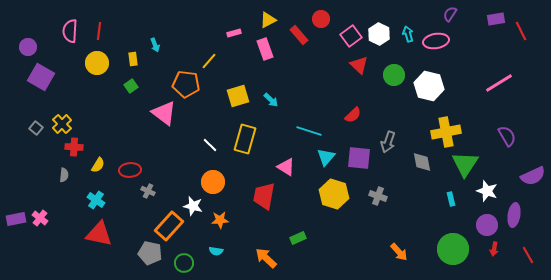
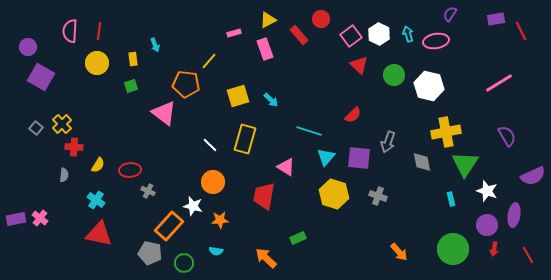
green square at (131, 86): rotated 16 degrees clockwise
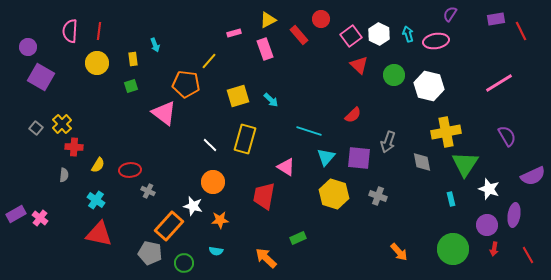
white star at (487, 191): moved 2 px right, 2 px up
purple rectangle at (16, 219): moved 5 px up; rotated 18 degrees counterclockwise
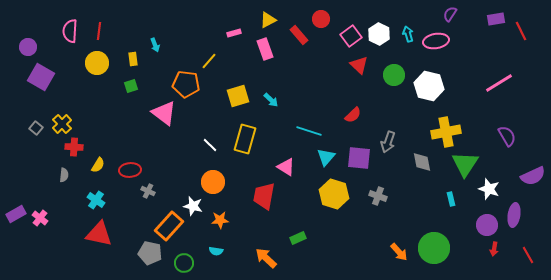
green circle at (453, 249): moved 19 px left, 1 px up
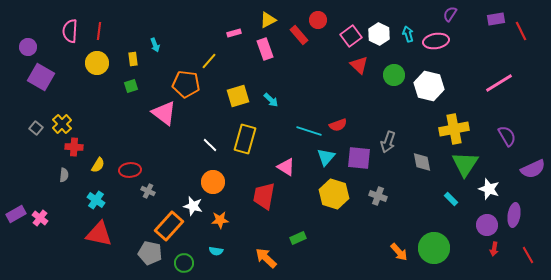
red circle at (321, 19): moved 3 px left, 1 px down
red semicircle at (353, 115): moved 15 px left, 10 px down; rotated 24 degrees clockwise
yellow cross at (446, 132): moved 8 px right, 3 px up
purple semicircle at (533, 176): moved 7 px up
cyan rectangle at (451, 199): rotated 32 degrees counterclockwise
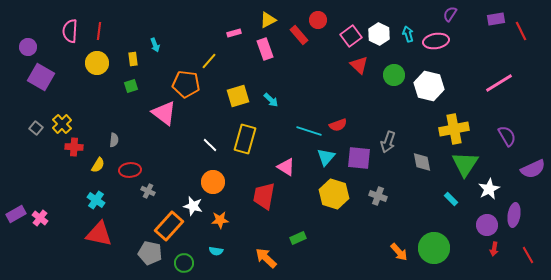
gray semicircle at (64, 175): moved 50 px right, 35 px up
white star at (489, 189): rotated 25 degrees clockwise
